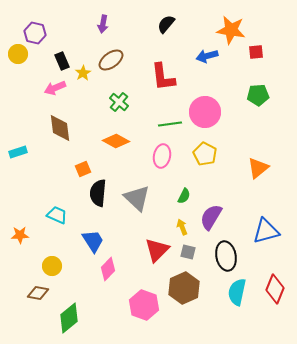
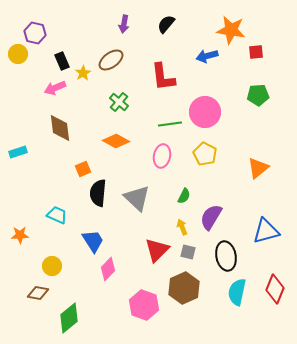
purple arrow at (103, 24): moved 21 px right
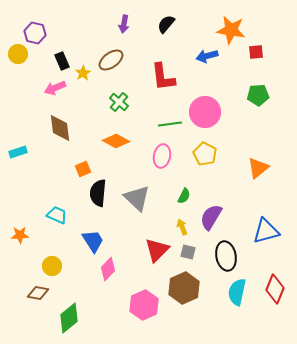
pink hexagon at (144, 305): rotated 16 degrees clockwise
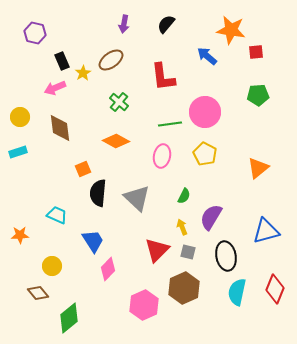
yellow circle at (18, 54): moved 2 px right, 63 px down
blue arrow at (207, 56): rotated 55 degrees clockwise
brown diamond at (38, 293): rotated 40 degrees clockwise
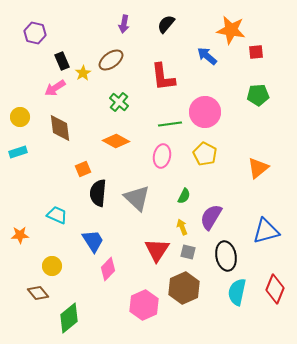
pink arrow at (55, 88): rotated 10 degrees counterclockwise
red triangle at (157, 250): rotated 12 degrees counterclockwise
